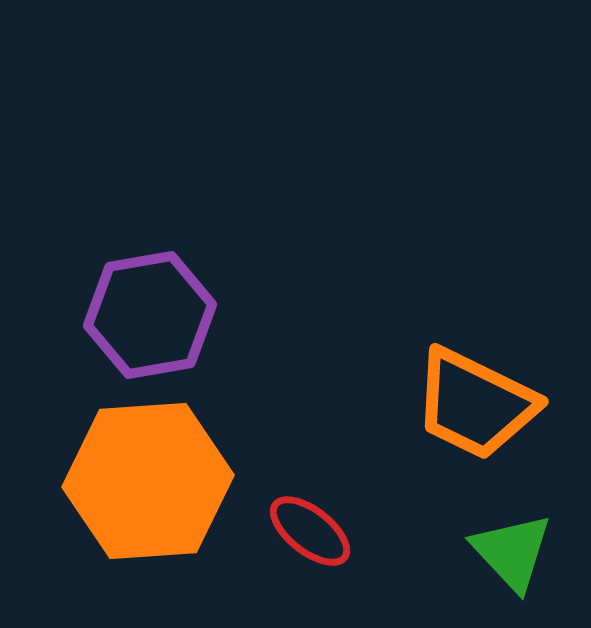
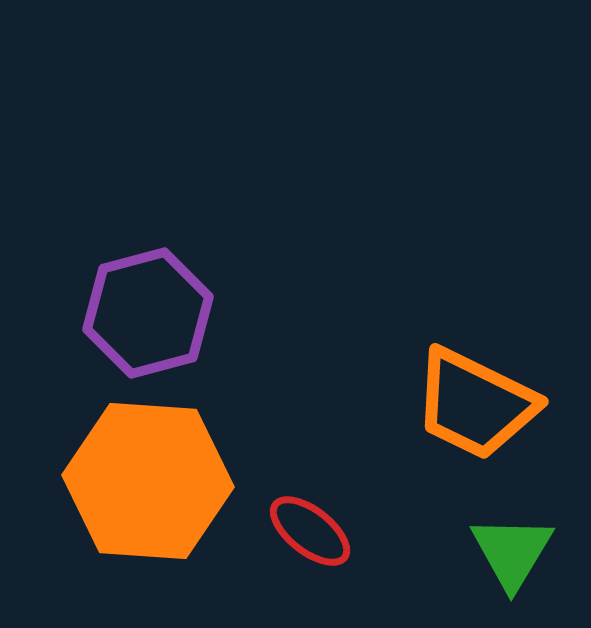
purple hexagon: moved 2 px left, 2 px up; rotated 5 degrees counterclockwise
orange hexagon: rotated 8 degrees clockwise
green triangle: rotated 14 degrees clockwise
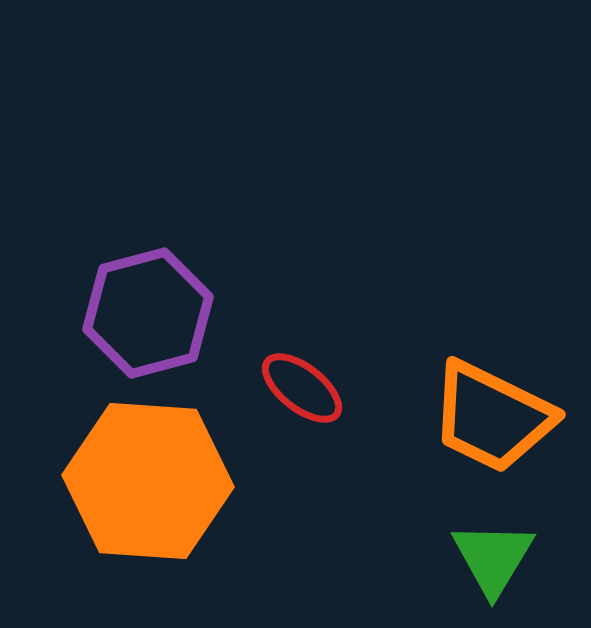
orange trapezoid: moved 17 px right, 13 px down
red ellipse: moved 8 px left, 143 px up
green triangle: moved 19 px left, 6 px down
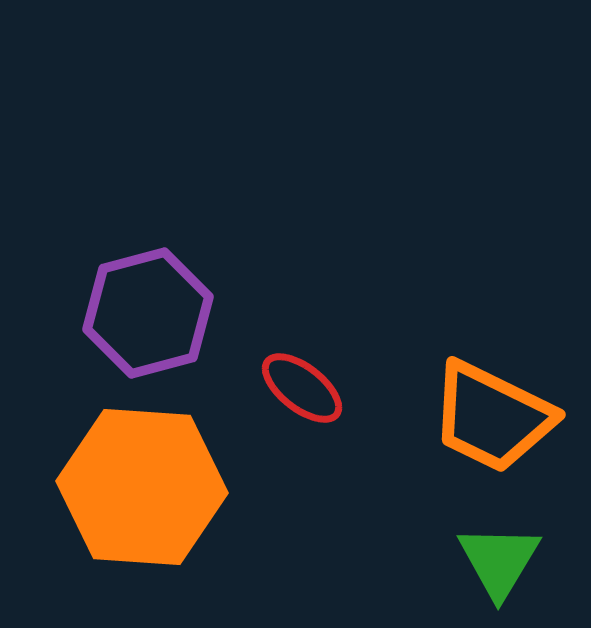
orange hexagon: moved 6 px left, 6 px down
green triangle: moved 6 px right, 3 px down
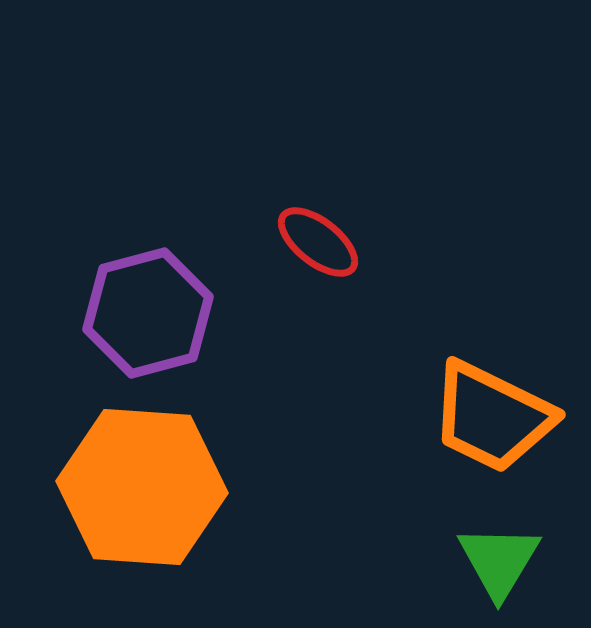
red ellipse: moved 16 px right, 146 px up
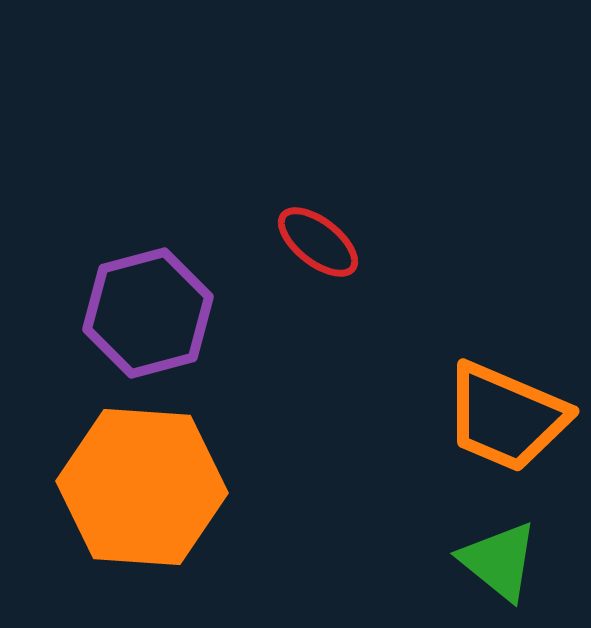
orange trapezoid: moved 14 px right; rotated 3 degrees counterclockwise
green triangle: rotated 22 degrees counterclockwise
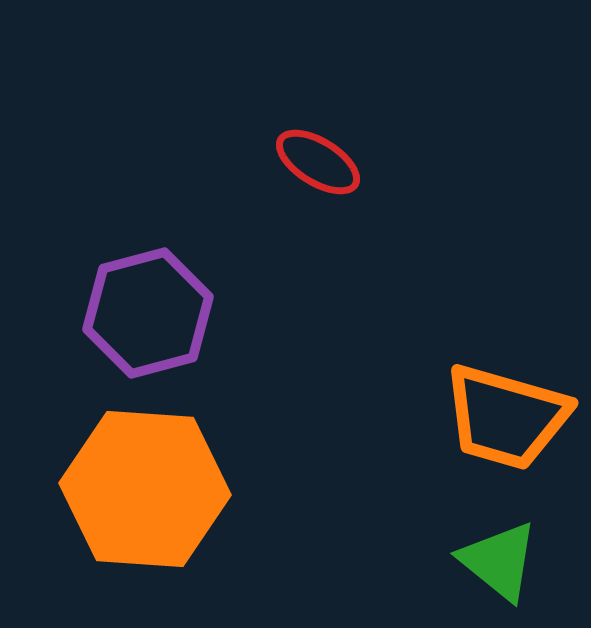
red ellipse: moved 80 px up; rotated 6 degrees counterclockwise
orange trapezoid: rotated 7 degrees counterclockwise
orange hexagon: moved 3 px right, 2 px down
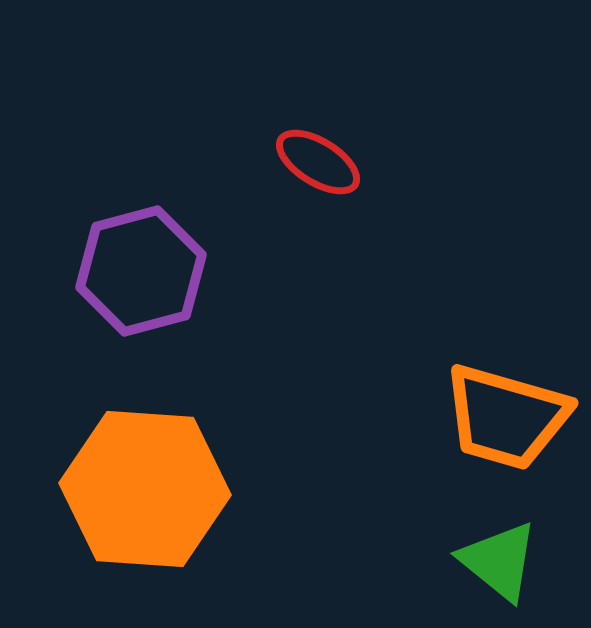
purple hexagon: moved 7 px left, 42 px up
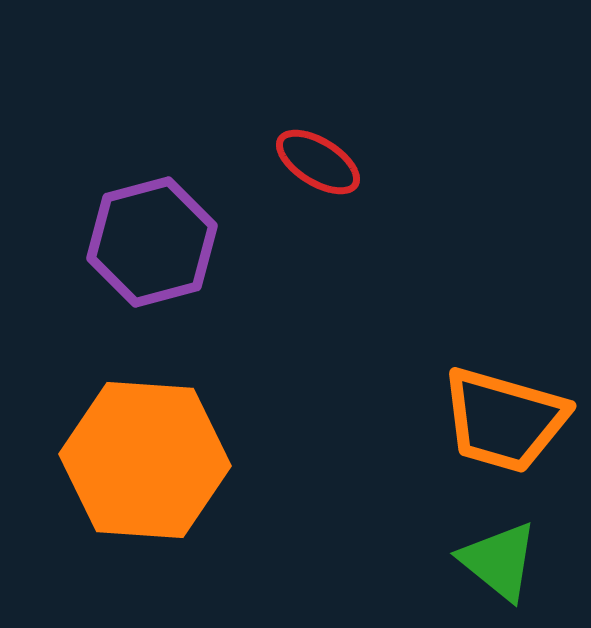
purple hexagon: moved 11 px right, 29 px up
orange trapezoid: moved 2 px left, 3 px down
orange hexagon: moved 29 px up
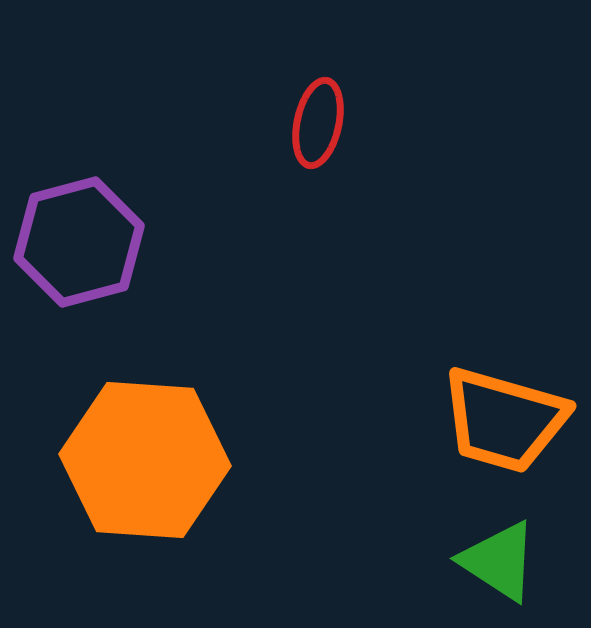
red ellipse: moved 39 px up; rotated 70 degrees clockwise
purple hexagon: moved 73 px left
green triangle: rotated 6 degrees counterclockwise
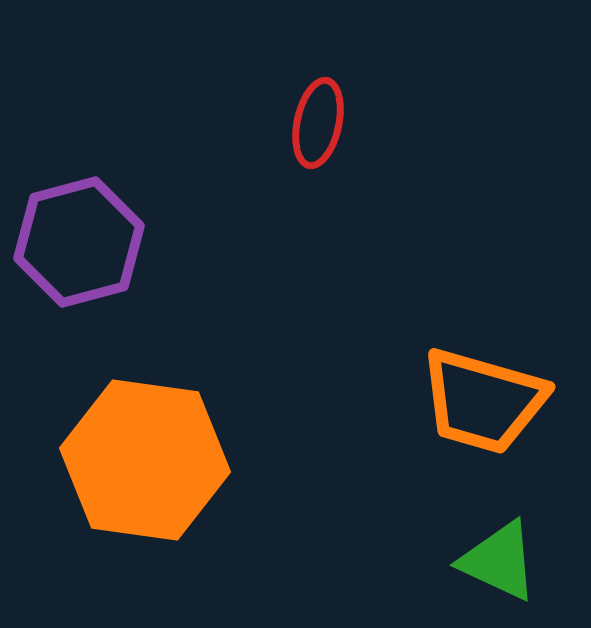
orange trapezoid: moved 21 px left, 19 px up
orange hexagon: rotated 4 degrees clockwise
green triangle: rotated 8 degrees counterclockwise
